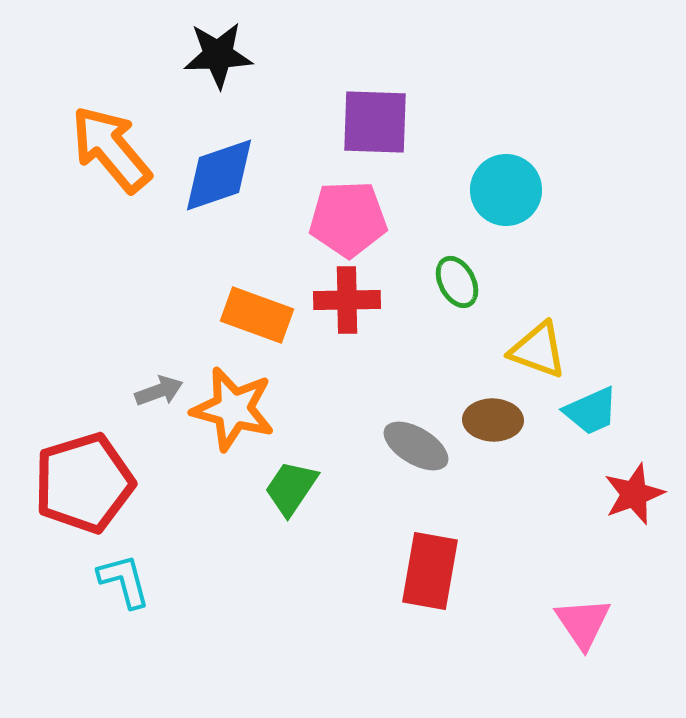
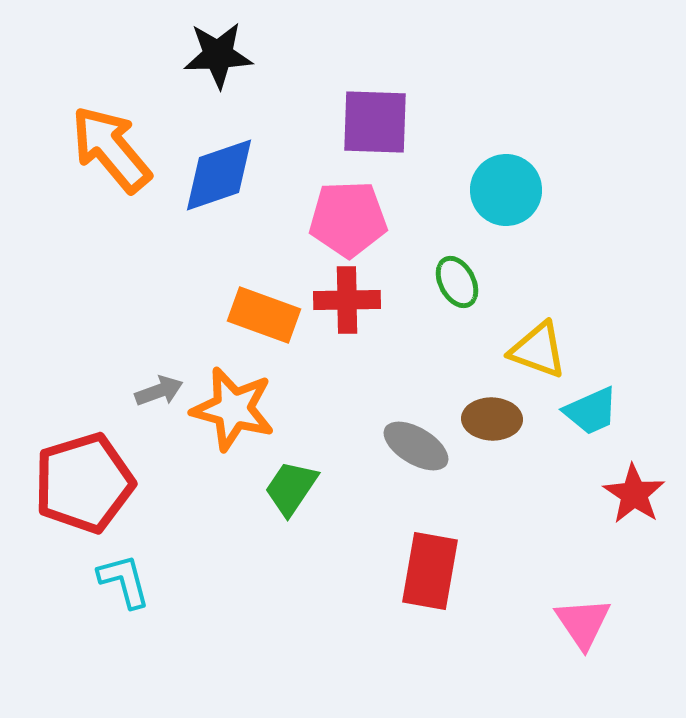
orange rectangle: moved 7 px right
brown ellipse: moved 1 px left, 1 px up
red star: rotated 18 degrees counterclockwise
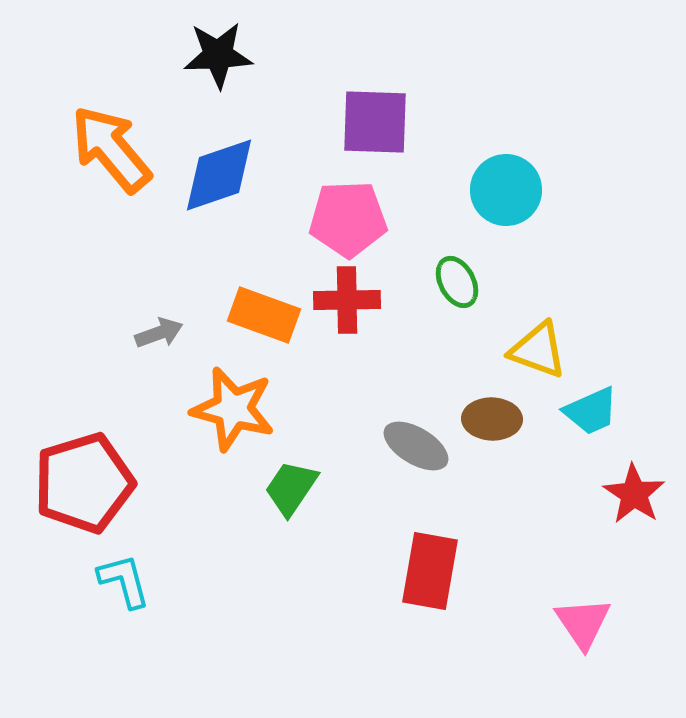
gray arrow: moved 58 px up
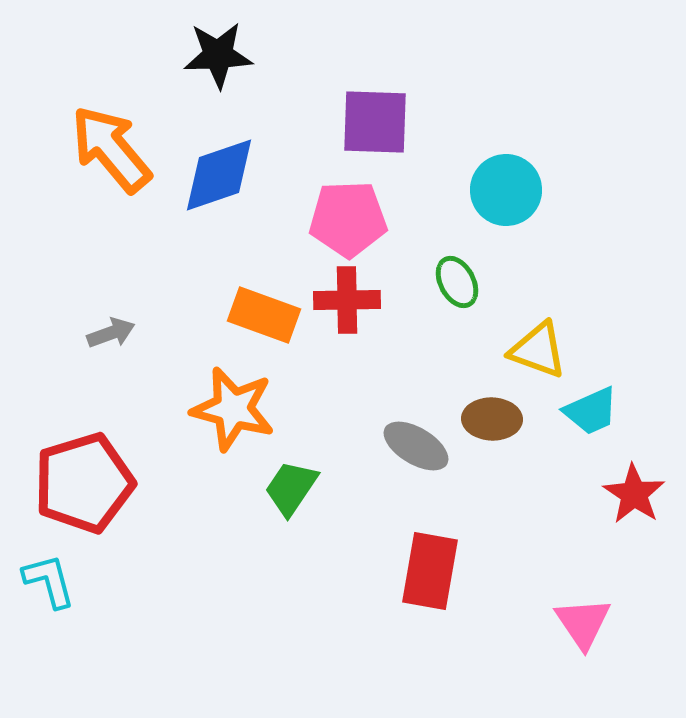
gray arrow: moved 48 px left
cyan L-shape: moved 75 px left
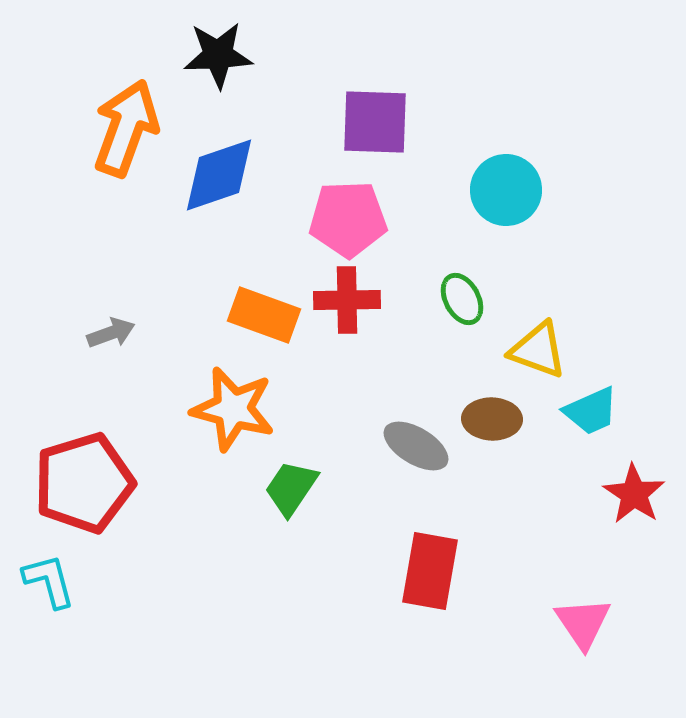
orange arrow: moved 15 px right, 21 px up; rotated 60 degrees clockwise
green ellipse: moved 5 px right, 17 px down
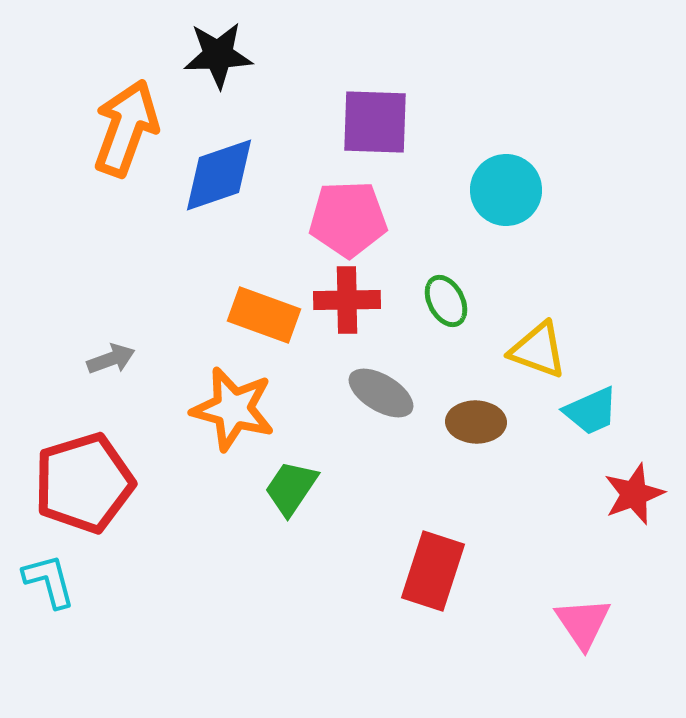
green ellipse: moved 16 px left, 2 px down
gray arrow: moved 26 px down
brown ellipse: moved 16 px left, 3 px down
gray ellipse: moved 35 px left, 53 px up
red star: rotated 18 degrees clockwise
red rectangle: moved 3 px right; rotated 8 degrees clockwise
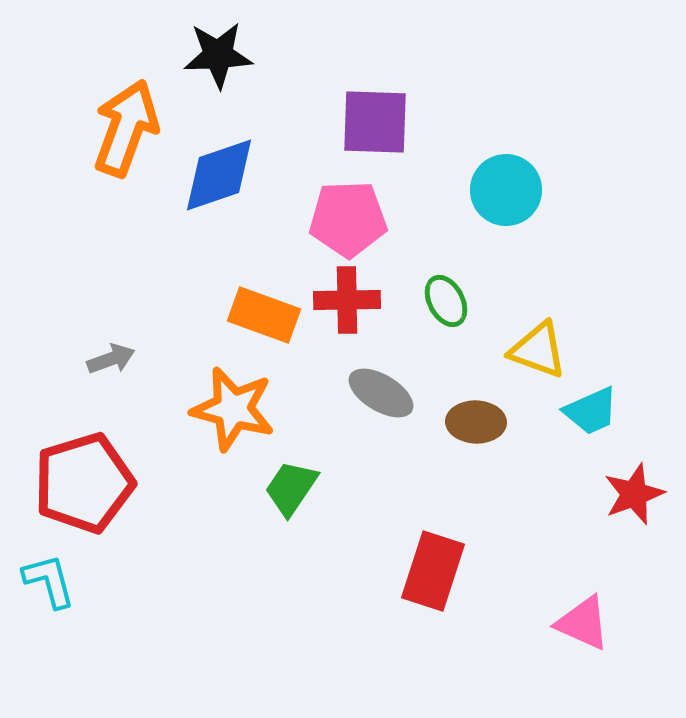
pink triangle: rotated 32 degrees counterclockwise
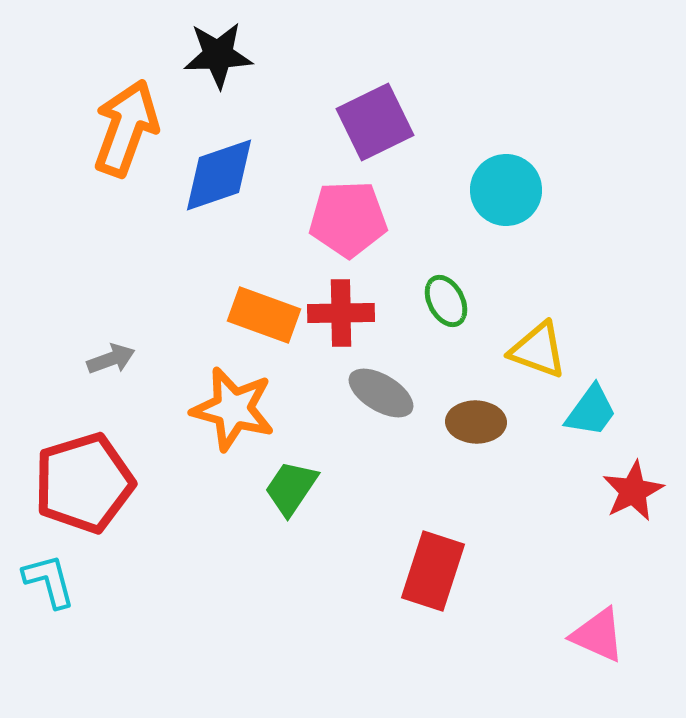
purple square: rotated 28 degrees counterclockwise
red cross: moved 6 px left, 13 px down
cyan trapezoid: rotated 30 degrees counterclockwise
red star: moved 1 px left, 3 px up; rotated 6 degrees counterclockwise
pink triangle: moved 15 px right, 12 px down
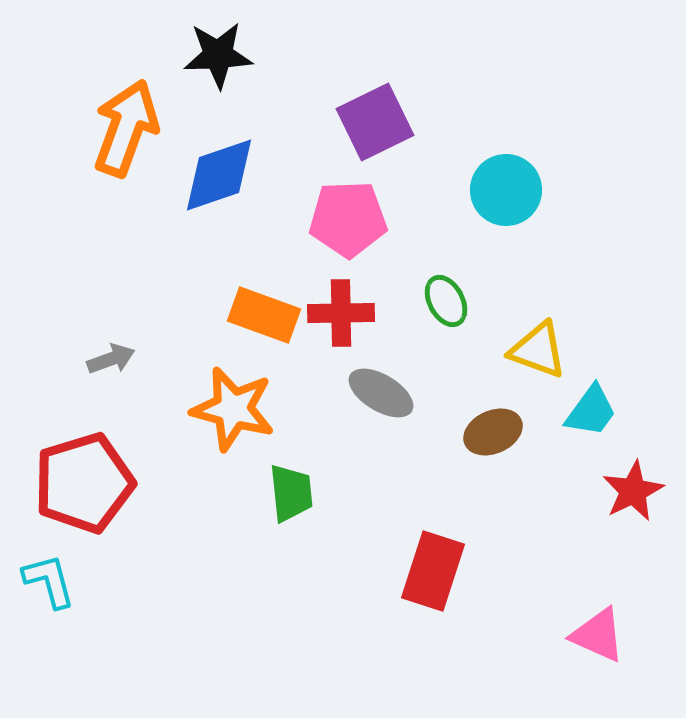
brown ellipse: moved 17 px right, 10 px down; rotated 26 degrees counterclockwise
green trapezoid: moved 5 px down; rotated 140 degrees clockwise
